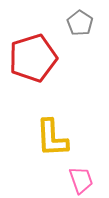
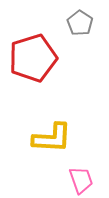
yellow L-shape: rotated 84 degrees counterclockwise
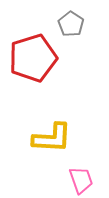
gray pentagon: moved 9 px left, 1 px down
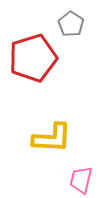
pink trapezoid: rotated 148 degrees counterclockwise
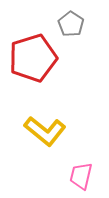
yellow L-shape: moved 7 px left, 7 px up; rotated 36 degrees clockwise
pink trapezoid: moved 4 px up
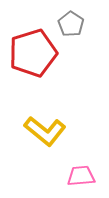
red pentagon: moved 5 px up
pink trapezoid: rotated 72 degrees clockwise
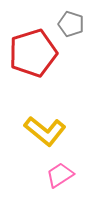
gray pentagon: rotated 15 degrees counterclockwise
pink trapezoid: moved 21 px left, 1 px up; rotated 28 degrees counterclockwise
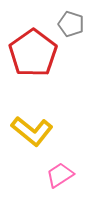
red pentagon: rotated 18 degrees counterclockwise
yellow L-shape: moved 13 px left
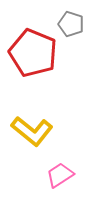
red pentagon: rotated 15 degrees counterclockwise
